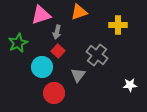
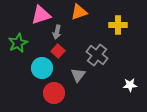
cyan circle: moved 1 px down
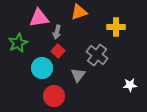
pink triangle: moved 2 px left, 3 px down; rotated 10 degrees clockwise
yellow cross: moved 2 px left, 2 px down
red circle: moved 3 px down
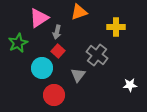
pink triangle: rotated 25 degrees counterclockwise
red circle: moved 1 px up
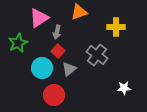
gray triangle: moved 9 px left, 6 px up; rotated 14 degrees clockwise
white star: moved 6 px left, 3 px down
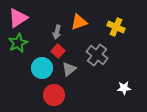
orange triangle: moved 10 px down
pink triangle: moved 21 px left
yellow cross: rotated 24 degrees clockwise
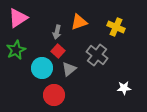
green star: moved 2 px left, 7 px down
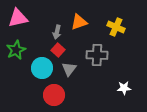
pink triangle: rotated 20 degrees clockwise
red square: moved 1 px up
gray cross: rotated 35 degrees counterclockwise
gray triangle: rotated 14 degrees counterclockwise
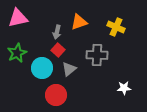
green star: moved 1 px right, 3 px down
gray triangle: rotated 14 degrees clockwise
red circle: moved 2 px right
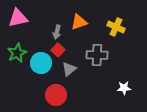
cyan circle: moved 1 px left, 5 px up
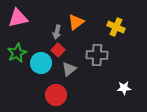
orange triangle: moved 3 px left; rotated 18 degrees counterclockwise
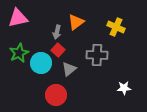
green star: moved 2 px right
